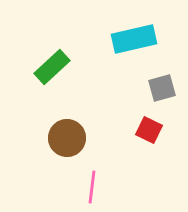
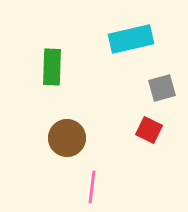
cyan rectangle: moved 3 px left
green rectangle: rotated 45 degrees counterclockwise
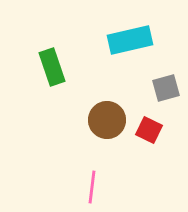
cyan rectangle: moved 1 px left, 1 px down
green rectangle: rotated 21 degrees counterclockwise
gray square: moved 4 px right
brown circle: moved 40 px right, 18 px up
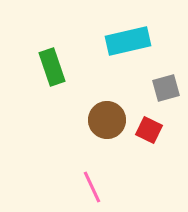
cyan rectangle: moved 2 px left, 1 px down
pink line: rotated 32 degrees counterclockwise
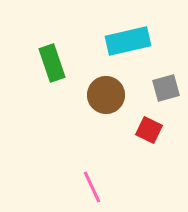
green rectangle: moved 4 px up
brown circle: moved 1 px left, 25 px up
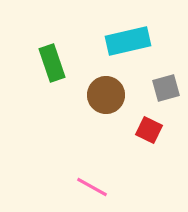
pink line: rotated 36 degrees counterclockwise
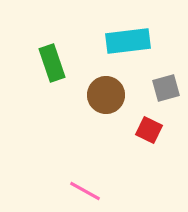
cyan rectangle: rotated 6 degrees clockwise
pink line: moved 7 px left, 4 px down
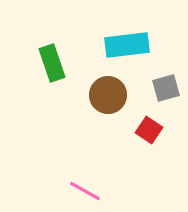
cyan rectangle: moved 1 px left, 4 px down
brown circle: moved 2 px right
red square: rotated 8 degrees clockwise
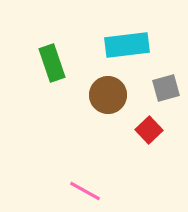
red square: rotated 12 degrees clockwise
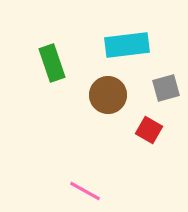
red square: rotated 16 degrees counterclockwise
